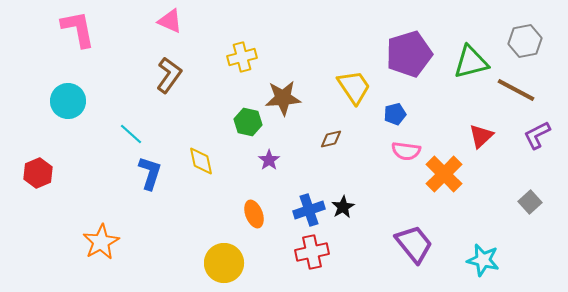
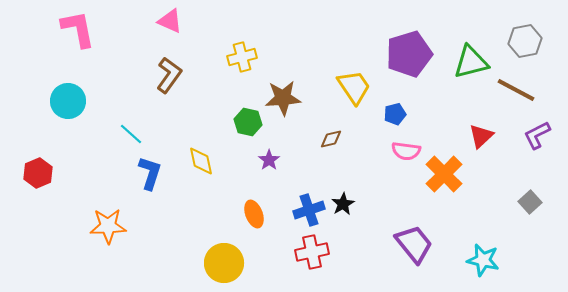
black star: moved 3 px up
orange star: moved 7 px right, 16 px up; rotated 27 degrees clockwise
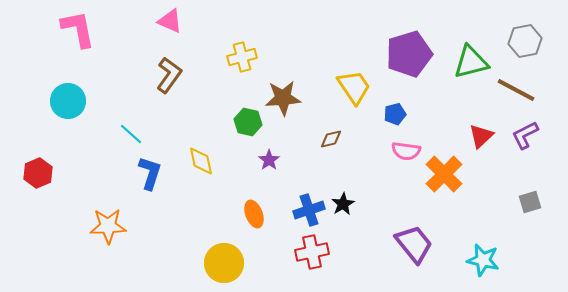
purple L-shape: moved 12 px left
gray square: rotated 25 degrees clockwise
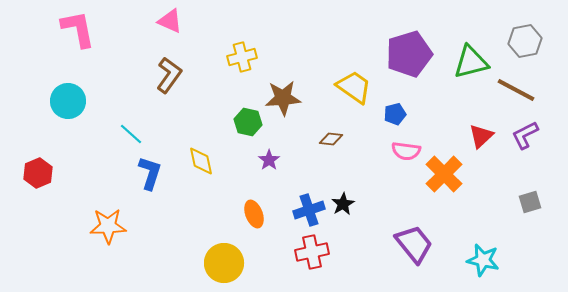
yellow trapezoid: rotated 21 degrees counterclockwise
brown diamond: rotated 20 degrees clockwise
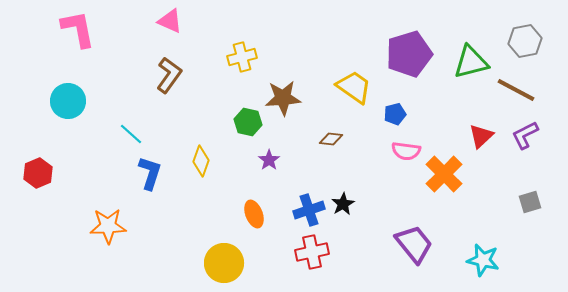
yellow diamond: rotated 32 degrees clockwise
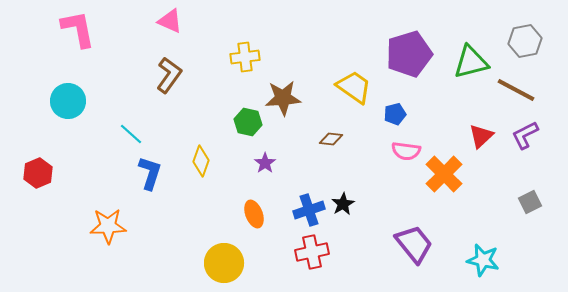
yellow cross: moved 3 px right; rotated 8 degrees clockwise
purple star: moved 4 px left, 3 px down
gray square: rotated 10 degrees counterclockwise
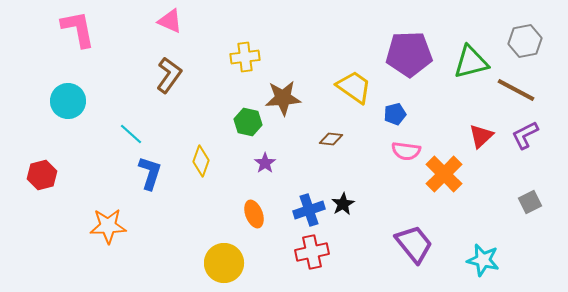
purple pentagon: rotated 15 degrees clockwise
red hexagon: moved 4 px right, 2 px down; rotated 8 degrees clockwise
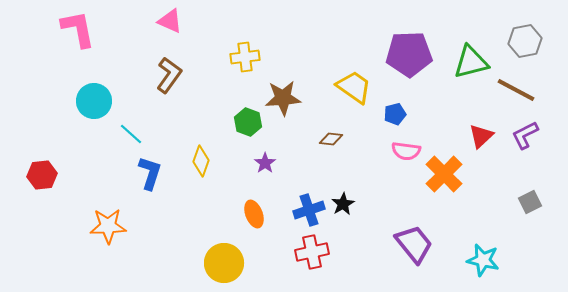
cyan circle: moved 26 px right
green hexagon: rotated 8 degrees clockwise
red hexagon: rotated 8 degrees clockwise
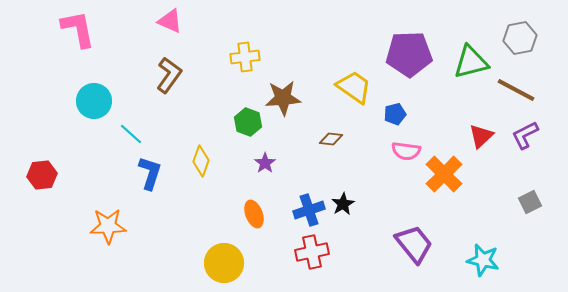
gray hexagon: moved 5 px left, 3 px up
